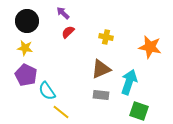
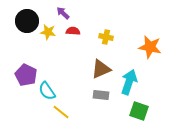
red semicircle: moved 5 px right, 1 px up; rotated 48 degrees clockwise
yellow star: moved 23 px right, 16 px up
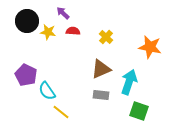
yellow cross: rotated 32 degrees clockwise
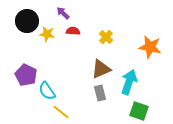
yellow star: moved 1 px left, 2 px down
gray rectangle: moved 1 px left, 2 px up; rotated 70 degrees clockwise
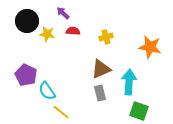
yellow cross: rotated 32 degrees clockwise
cyan arrow: rotated 15 degrees counterclockwise
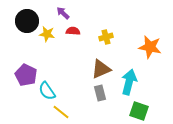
cyan arrow: rotated 10 degrees clockwise
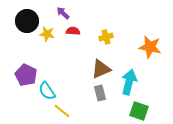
yellow line: moved 1 px right, 1 px up
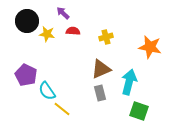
yellow line: moved 2 px up
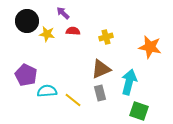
cyan semicircle: rotated 120 degrees clockwise
yellow line: moved 11 px right, 9 px up
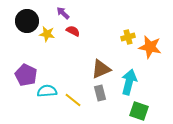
red semicircle: rotated 24 degrees clockwise
yellow cross: moved 22 px right
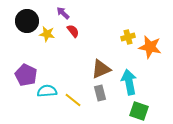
red semicircle: rotated 24 degrees clockwise
cyan arrow: rotated 25 degrees counterclockwise
